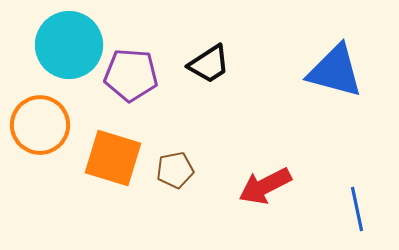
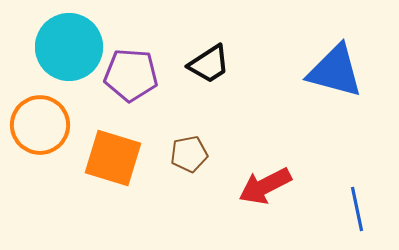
cyan circle: moved 2 px down
brown pentagon: moved 14 px right, 16 px up
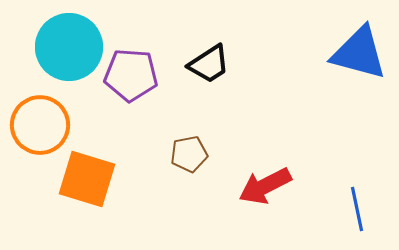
blue triangle: moved 24 px right, 18 px up
orange square: moved 26 px left, 21 px down
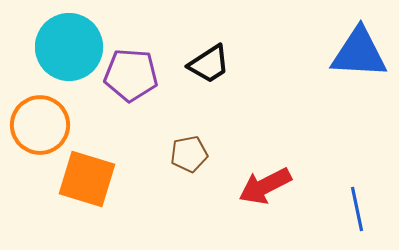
blue triangle: rotated 12 degrees counterclockwise
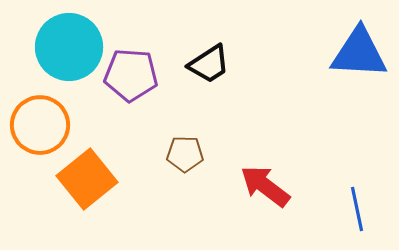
brown pentagon: moved 4 px left; rotated 12 degrees clockwise
orange square: rotated 34 degrees clockwise
red arrow: rotated 64 degrees clockwise
